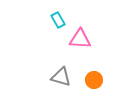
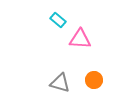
cyan rectangle: rotated 21 degrees counterclockwise
gray triangle: moved 1 px left, 6 px down
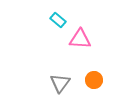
gray triangle: rotated 50 degrees clockwise
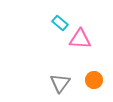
cyan rectangle: moved 2 px right, 3 px down
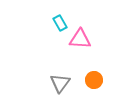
cyan rectangle: rotated 21 degrees clockwise
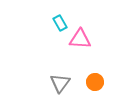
orange circle: moved 1 px right, 2 px down
